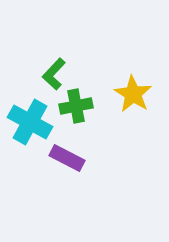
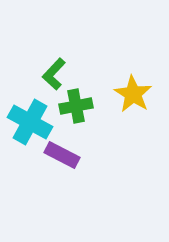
purple rectangle: moved 5 px left, 3 px up
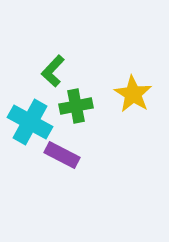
green L-shape: moved 1 px left, 3 px up
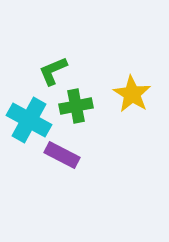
green L-shape: rotated 24 degrees clockwise
yellow star: moved 1 px left
cyan cross: moved 1 px left, 2 px up
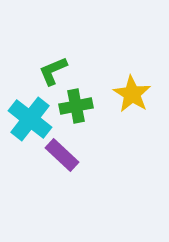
cyan cross: moved 1 px right, 1 px up; rotated 9 degrees clockwise
purple rectangle: rotated 16 degrees clockwise
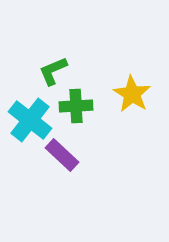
green cross: rotated 8 degrees clockwise
cyan cross: moved 1 px down
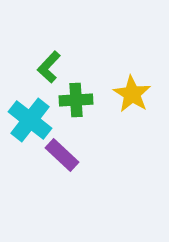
green L-shape: moved 4 px left, 4 px up; rotated 24 degrees counterclockwise
green cross: moved 6 px up
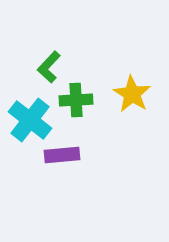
purple rectangle: rotated 48 degrees counterclockwise
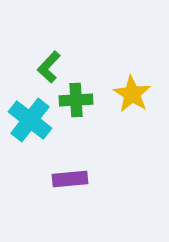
purple rectangle: moved 8 px right, 24 px down
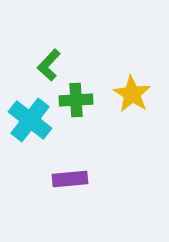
green L-shape: moved 2 px up
